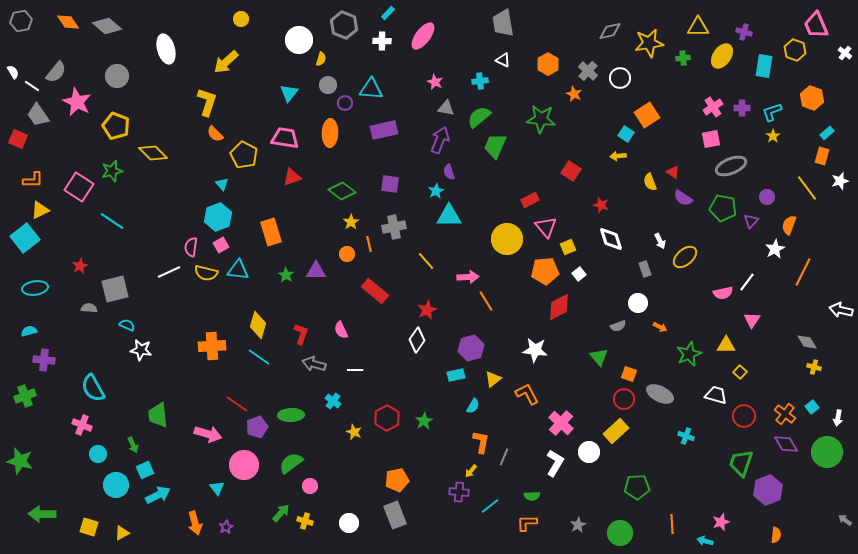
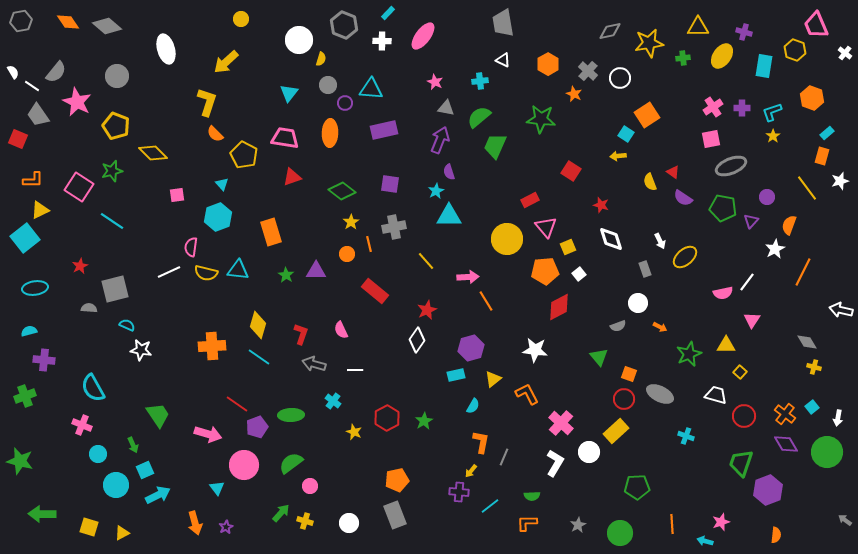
pink square at (221, 245): moved 44 px left, 50 px up; rotated 21 degrees clockwise
green trapezoid at (158, 415): rotated 152 degrees clockwise
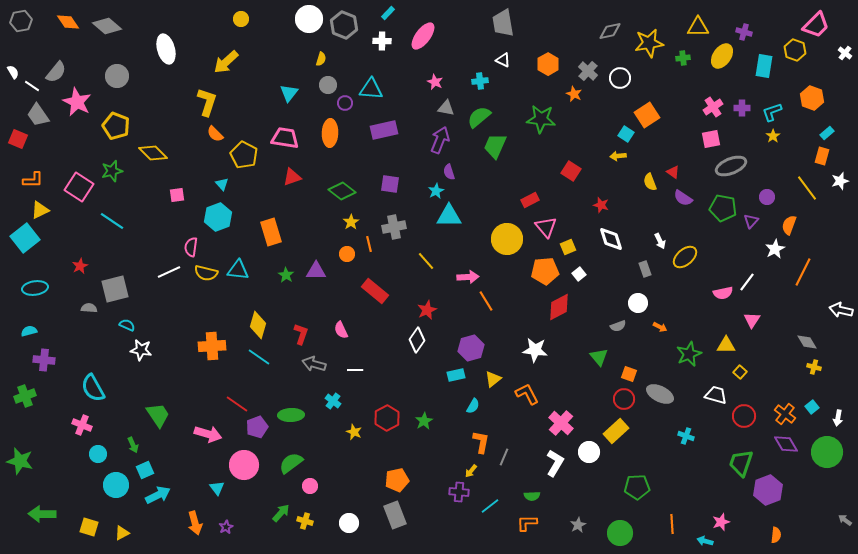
pink trapezoid at (816, 25): rotated 112 degrees counterclockwise
white circle at (299, 40): moved 10 px right, 21 px up
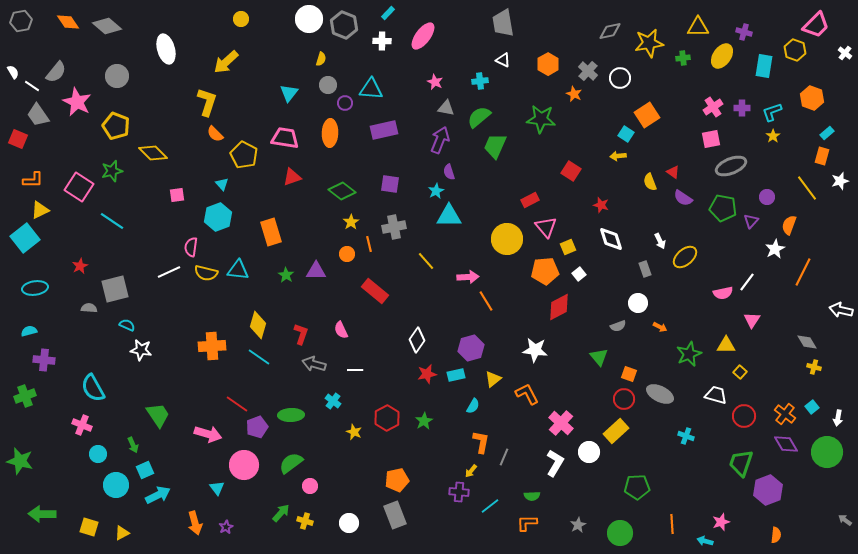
red star at (427, 310): moved 64 px down; rotated 12 degrees clockwise
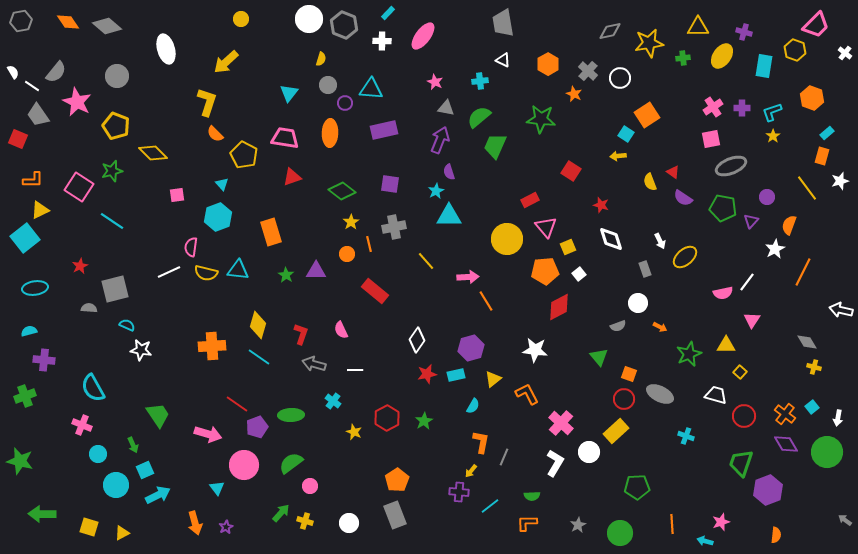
orange pentagon at (397, 480): rotated 20 degrees counterclockwise
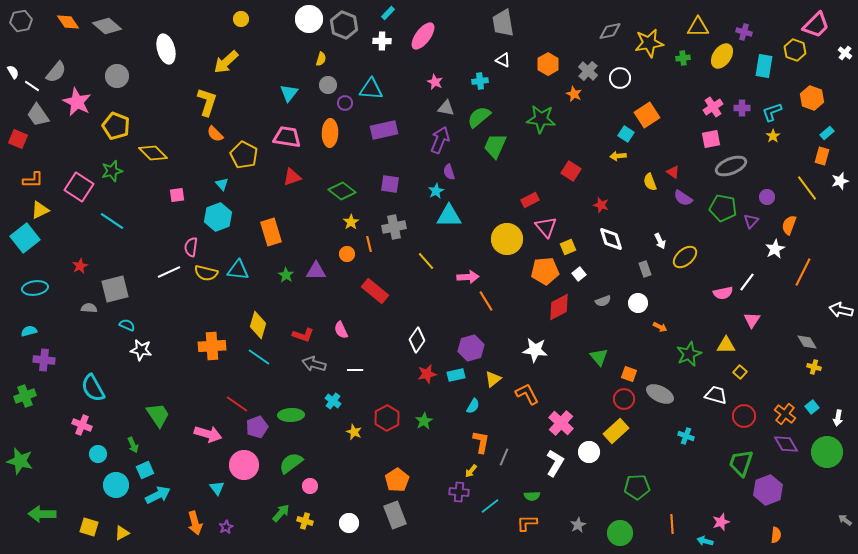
pink trapezoid at (285, 138): moved 2 px right, 1 px up
gray semicircle at (618, 326): moved 15 px left, 25 px up
red L-shape at (301, 334): moved 2 px right, 1 px down; rotated 90 degrees clockwise
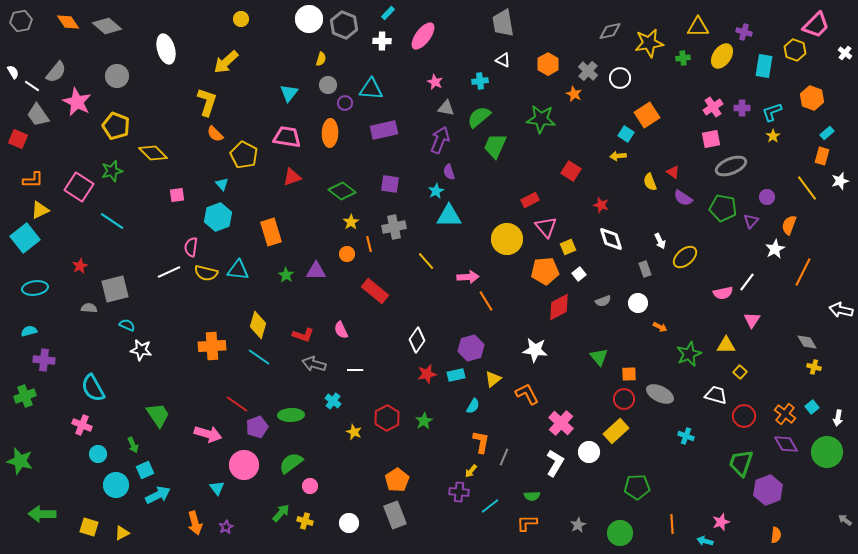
orange square at (629, 374): rotated 21 degrees counterclockwise
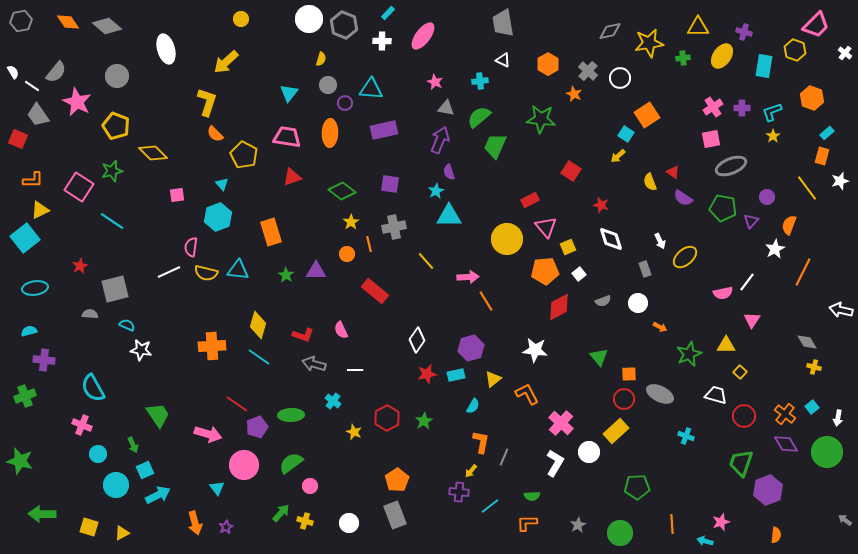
yellow arrow at (618, 156): rotated 35 degrees counterclockwise
gray semicircle at (89, 308): moved 1 px right, 6 px down
